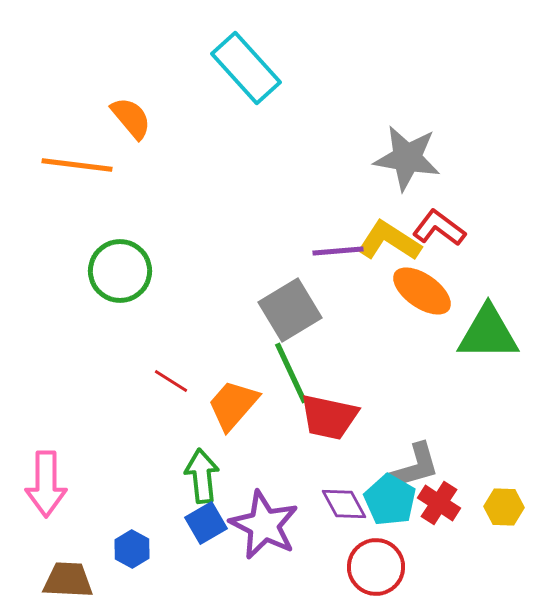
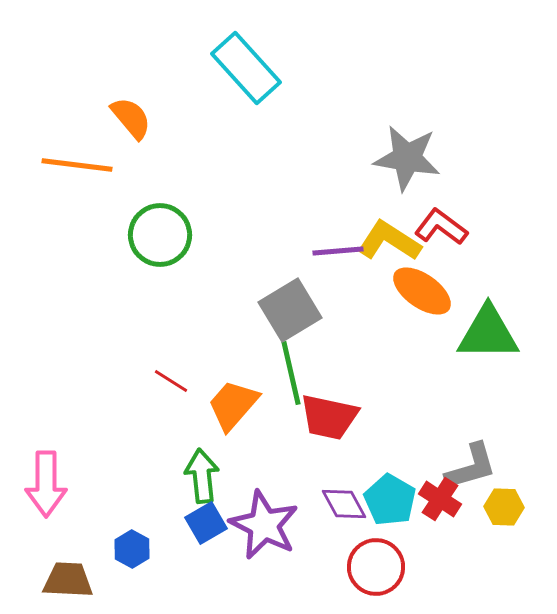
red L-shape: moved 2 px right, 1 px up
green circle: moved 40 px right, 36 px up
green line: rotated 12 degrees clockwise
gray L-shape: moved 57 px right
red cross: moved 1 px right, 4 px up
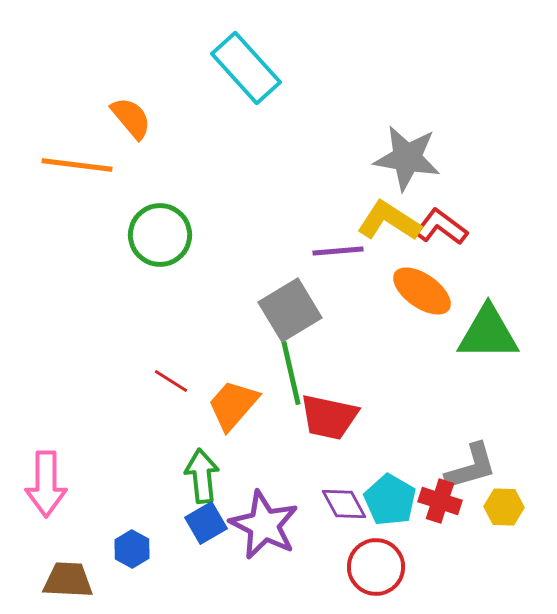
yellow L-shape: moved 20 px up
red cross: moved 2 px down; rotated 15 degrees counterclockwise
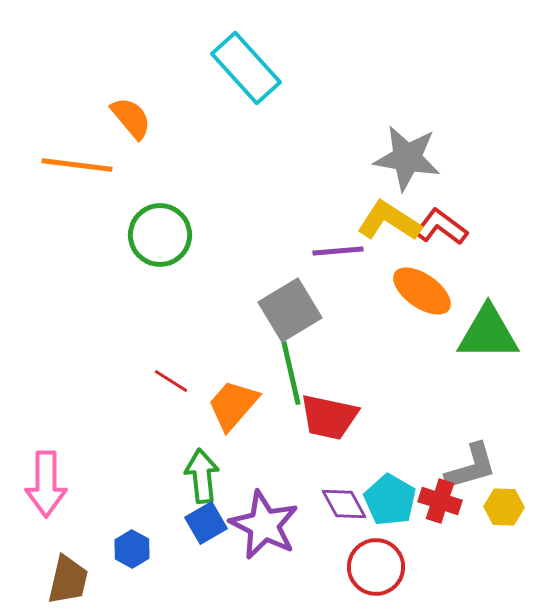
brown trapezoid: rotated 100 degrees clockwise
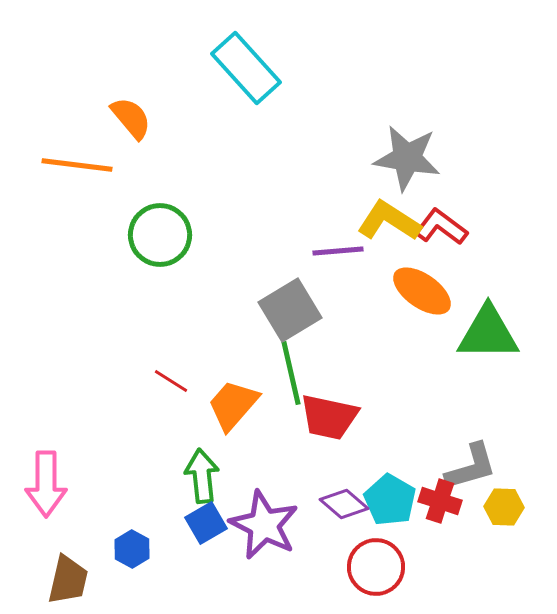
purple diamond: rotated 21 degrees counterclockwise
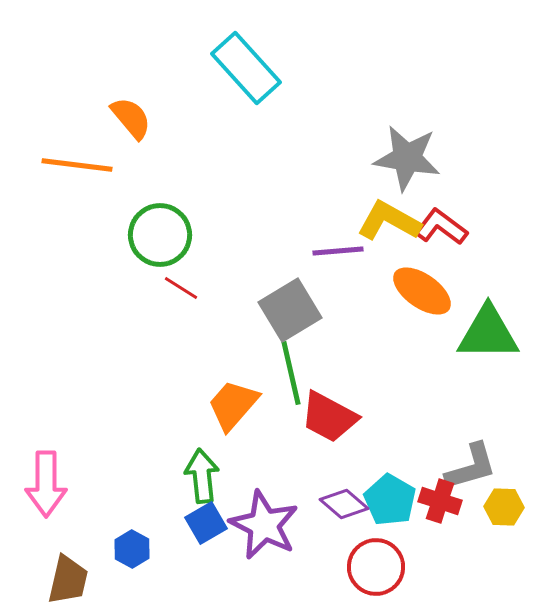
yellow L-shape: rotated 4 degrees counterclockwise
red line: moved 10 px right, 93 px up
red trapezoid: rotated 16 degrees clockwise
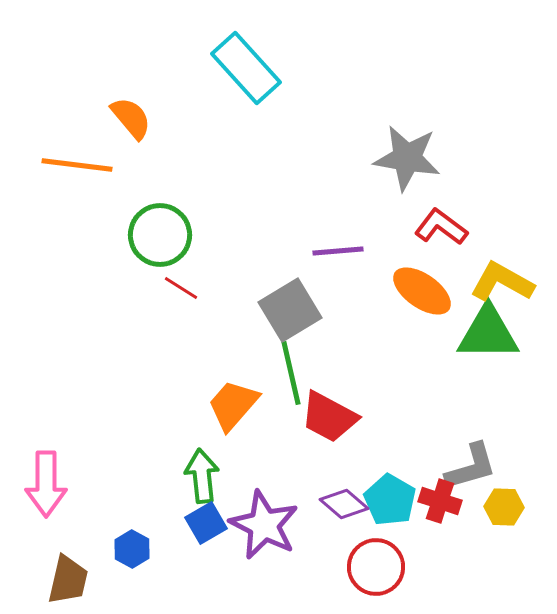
yellow L-shape: moved 113 px right, 61 px down
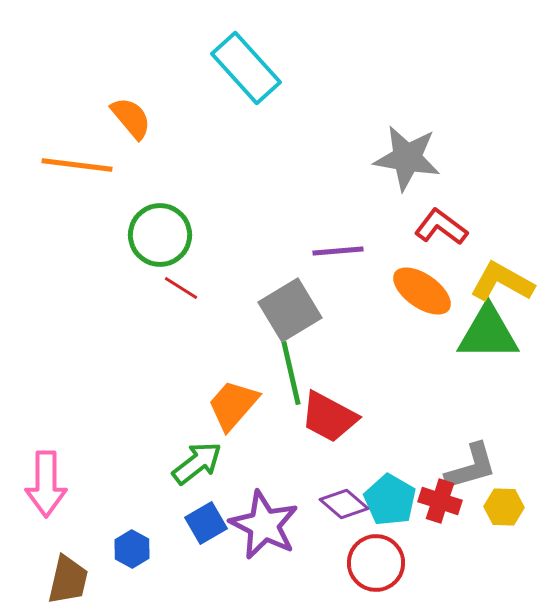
green arrow: moved 5 px left, 13 px up; rotated 58 degrees clockwise
red circle: moved 4 px up
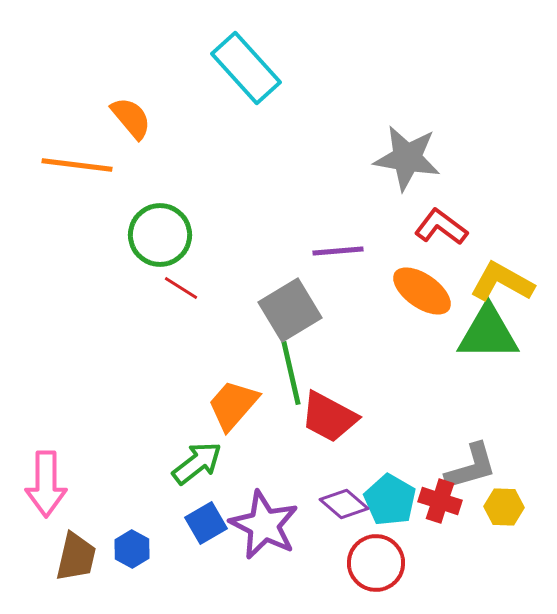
brown trapezoid: moved 8 px right, 23 px up
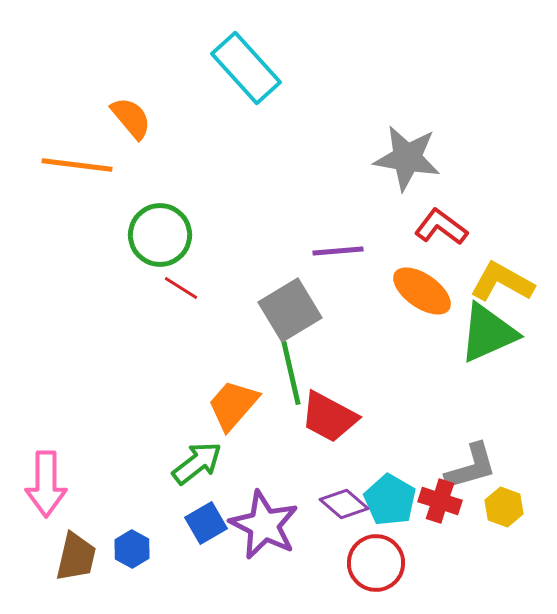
green triangle: rotated 24 degrees counterclockwise
yellow hexagon: rotated 18 degrees clockwise
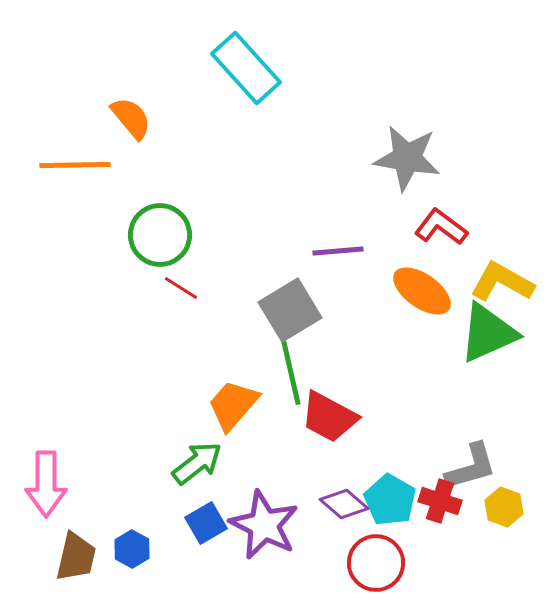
orange line: moved 2 px left; rotated 8 degrees counterclockwise
